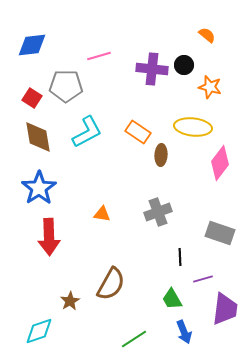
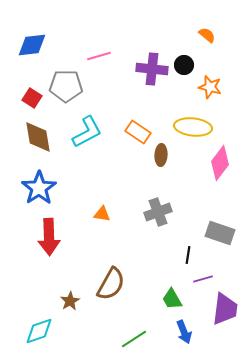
black line: moved 8 px right, 2 px up; rotated 12 degrees clockwise
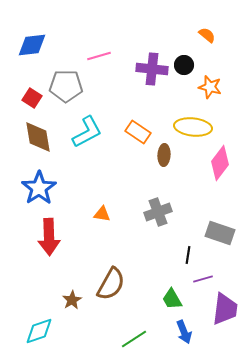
brown ellipse: moved 3 px right
brown star: moved 2 px right, 1 px up
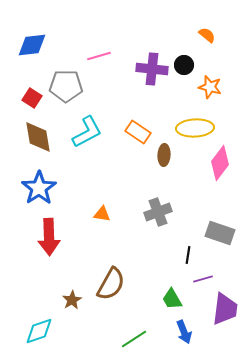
yellow ellipse: moved 2 px right, 1 px down; rotated 9 degrees counterclockwise
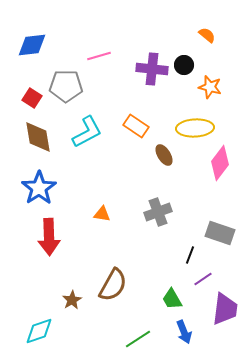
orange rectangle: moved 2 px left, 6 px up
brown ellipse: rotated 35 degrees counterclockwise
black line: moved 2 px right; rotated 12 degrees clockwise
purple line: rotated 18 degrees counterclockwise
brown semicircle: moved 2 px right, 1 px down
green line: moved 4 px right
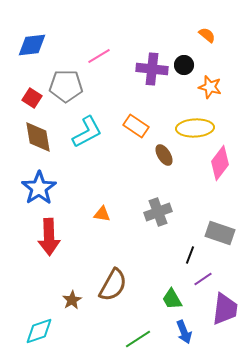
pink line: rotated 15 degrees counterclockwise
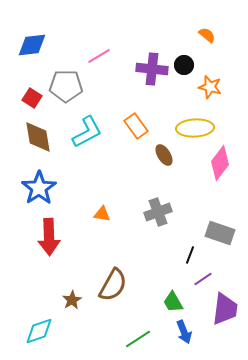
orange rectangle: rotated 20 degrees clockwise
green trapezoid: moved 1 px right, 3 px down
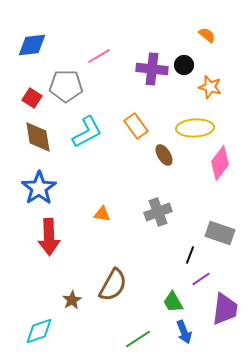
purple line: moved 2 px left
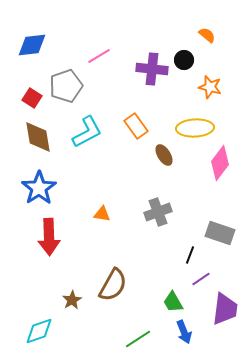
black circle: moved 5 px up
gray pentagon: rotated 20 degrees counterclockwise
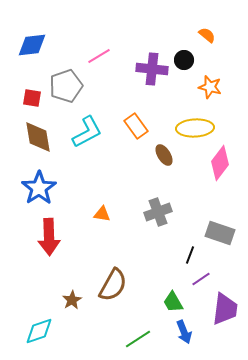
red square: rotated 24 degrees counterclockwise
